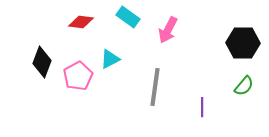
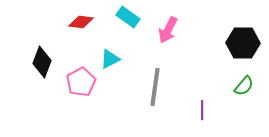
pink pentagon: moved 3 px right, 6 px down
purple line: moved 3 px down
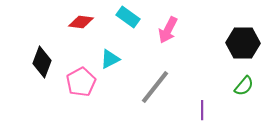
gray line: rotated 30 degrees clockwise
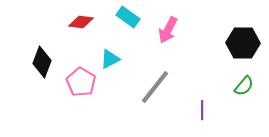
pink pentagon: rotated 12 degrees counterclockwise
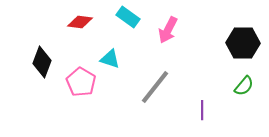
red diamond: moved 1 px left
cyan triangle: rotated 45 degrees clockwise
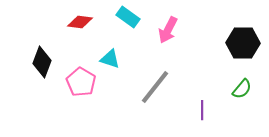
green semicircle: moved 2 px left, 3 px down
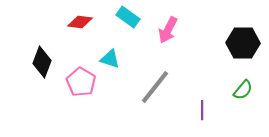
green semicircle: moved 1 px right, 1 px down
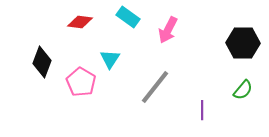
cyan triangle: rotated 45 degrees clockwise
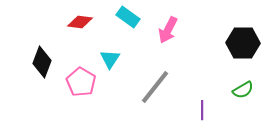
green semicircle: rotated 20 degrees clockwise
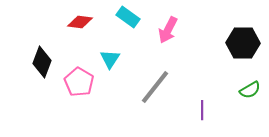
pink pentagon: moved 2 px left
green semicircle: moved 7 px right
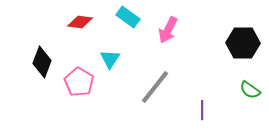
green semicircle: rotated 65 degrees clockwise
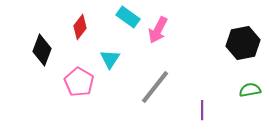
red diamond: moved 5 px down; rotated 60 degrees counterclockwise
pink arrow: moved 10 px left
black hexagon: rotated 12 degrees counterclockwise
black diamond: moved 12 px up
green semicircle: rotated 135 degrees clockwise
